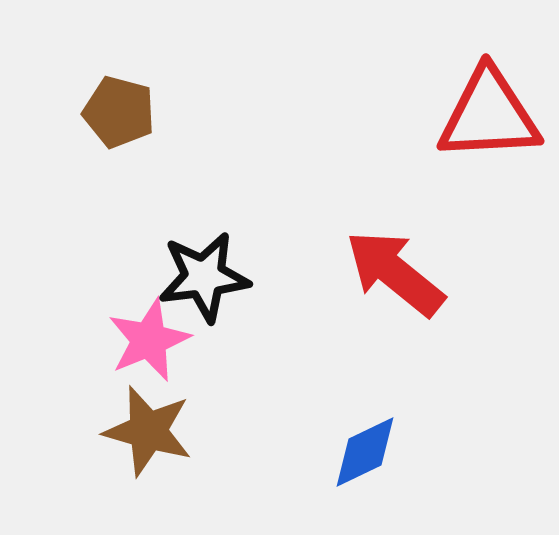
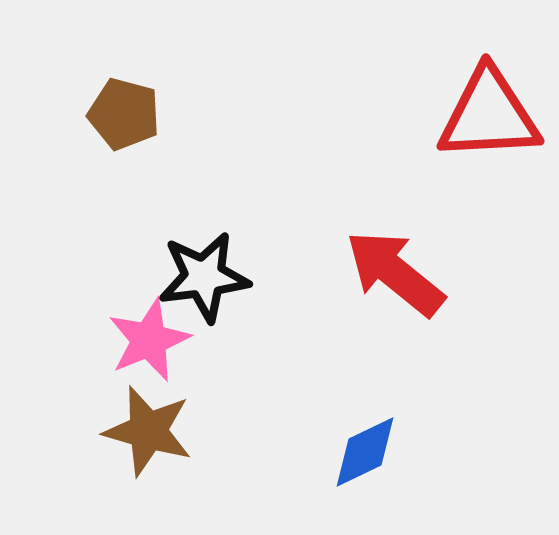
brown pentagon: moved 5 px right, 2 px down
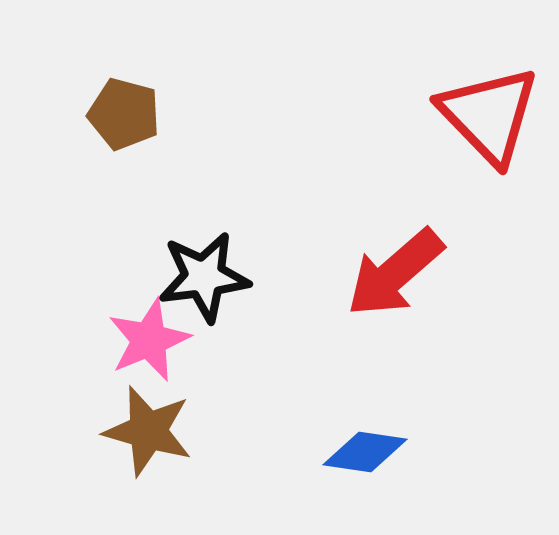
red triangle: rotated 49 degrees clockwise
red arrow: rotated 80 degrees counterclockwise
blue diamond: rotated 34 degrees clockwise
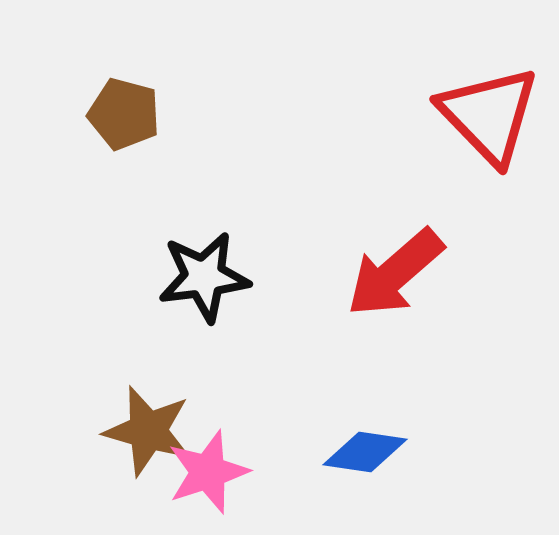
pink star: moved 59 px right, 132 px down; rotated 4 degrees clockwise
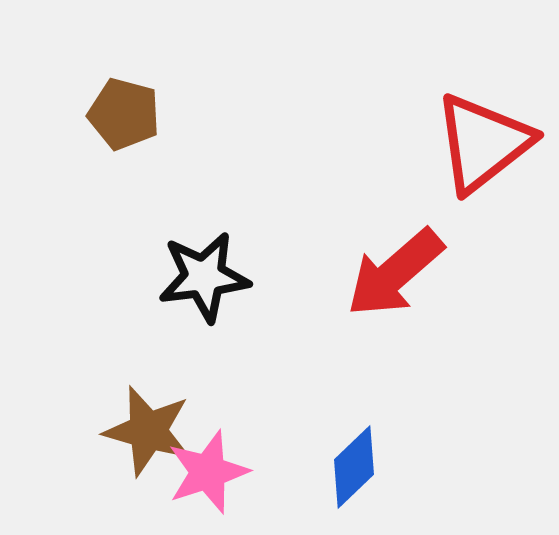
red triangle: moved 6 px left, 28 px down; rotated 36 degrees clockwise
blue diamond: moved 11 px left, 15 px down; rotated 52 degrees counterclockwise
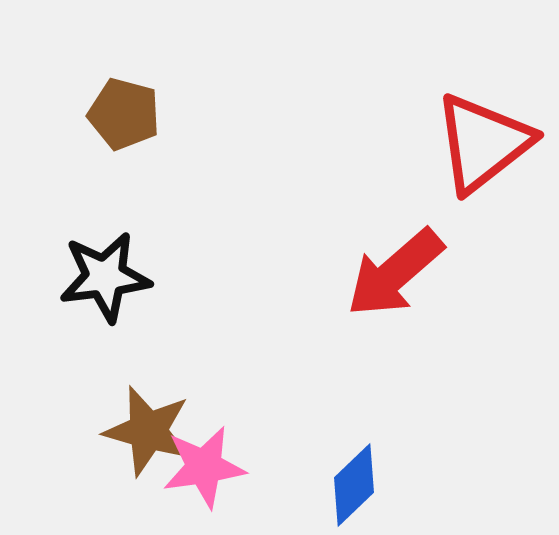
black star: moved 99 px left
blue diamond: moved 18 px down
pink star: moved 4 px left, 5 px up; rotated 10 degrees clockwise
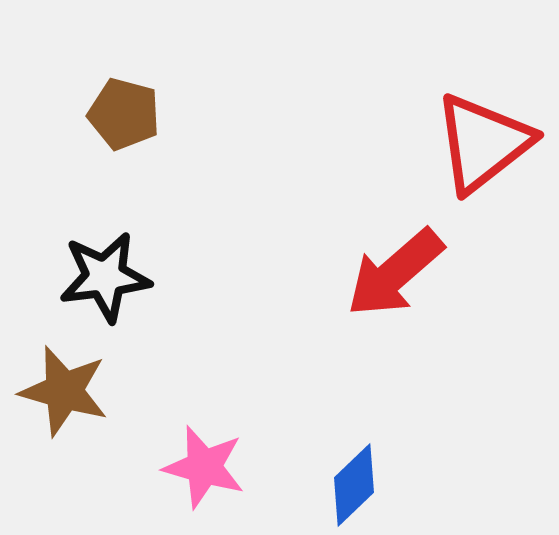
brown star: moved 84 px left, 40 px up
pink star: rotated 24 degrees clockwise
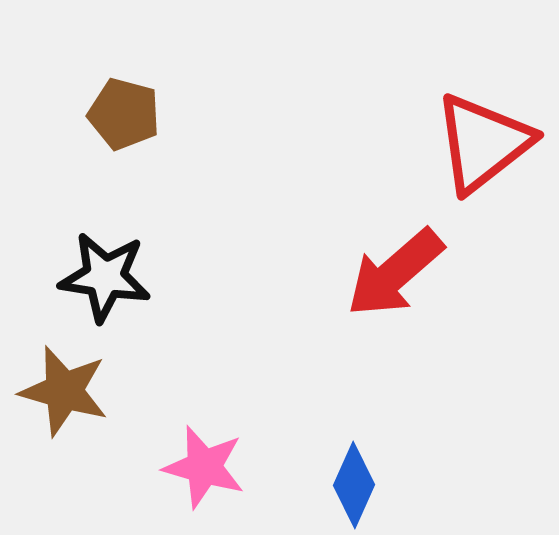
black star: rotated 16 degrees clockwise
blue diamond: rotated 22 degrees counterclockwise
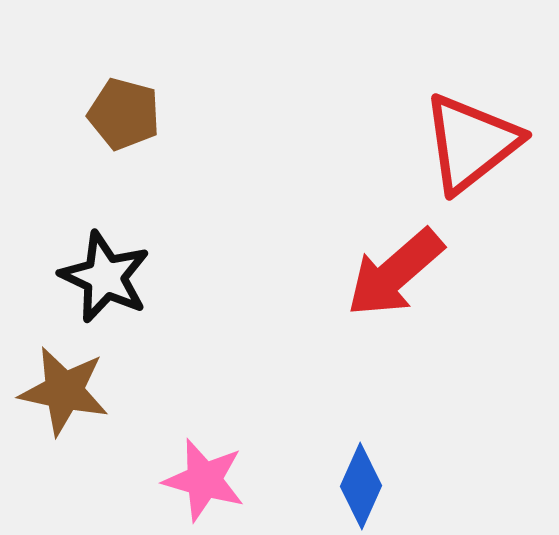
red triangle: moved 12 px left
black star: rotated 16 degrees clockwise
brown star: rotated 4 degrees counterclockwise
pink star: moved 13 px down
blue diamond: moved 7 px right, 1 px down
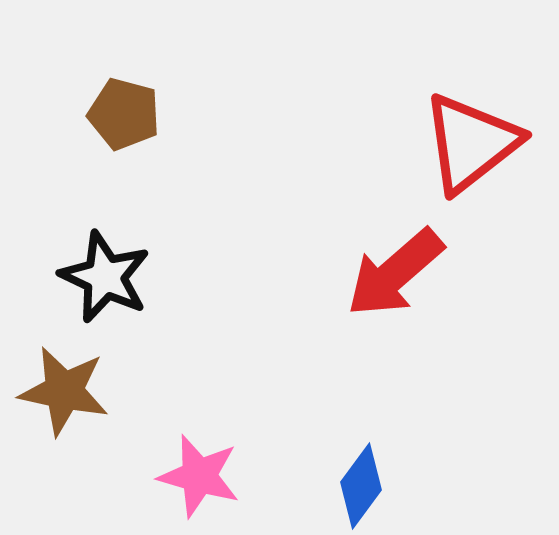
pink star: moved 5 px left, 4 px up
blue diamond: rotated 12 degrees clockwise
